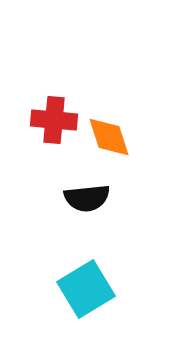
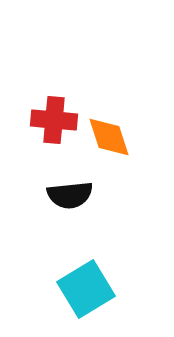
black semicircle: moved 17 px left, 3 px up
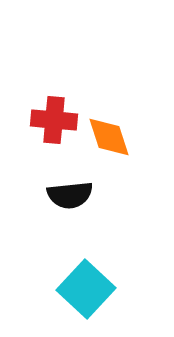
cyan square: rotated 16 degrees counterclockwise
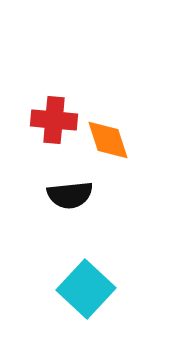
orange diamond: moved 1 px left, 3 px down
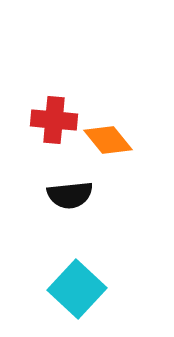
orange diamond: rotated 21 degrees counterclockwise
cyan square: moved 9 px left
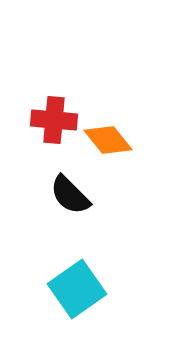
black semicircle: rotated 51 degrees clockwise
cyan square: rotated 12 degrees clockwise
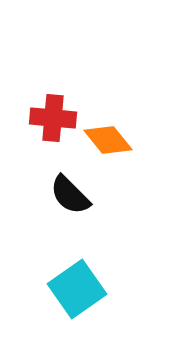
red cross: moved 1 px left, 2 px up
